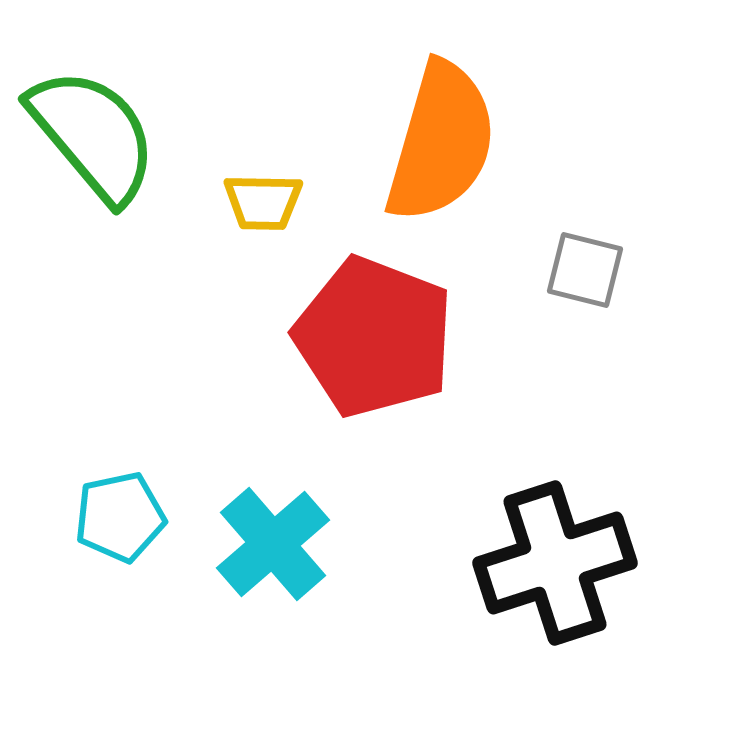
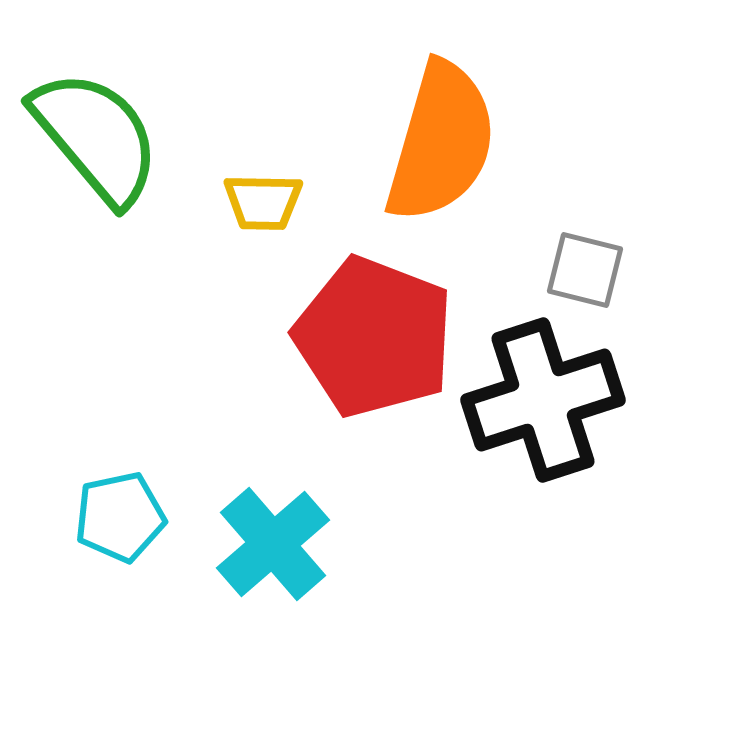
green semicircle: moved 3 px right, 2 px down
black cross: moved 12 px left, 163 px up
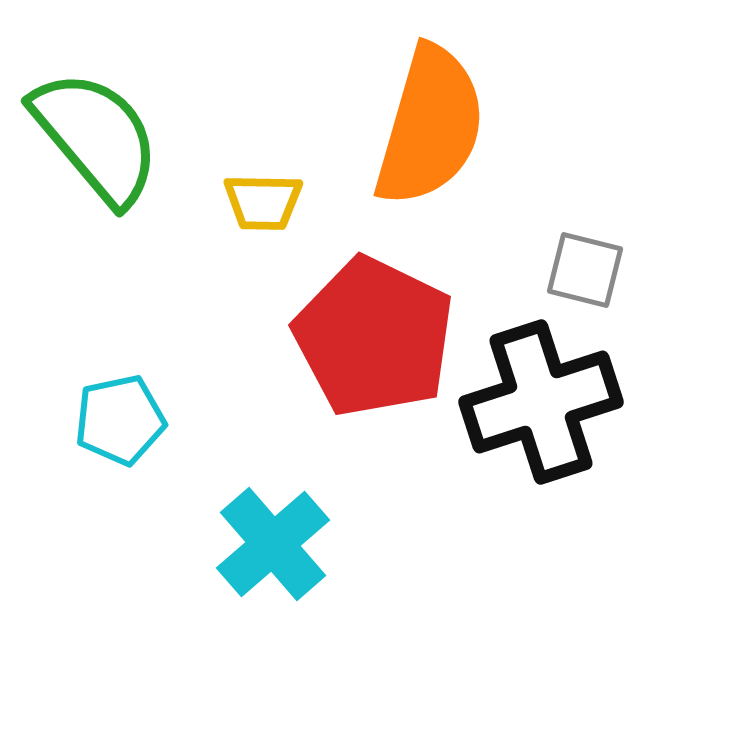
orange semicircle: moved 11 px left, 16 px up
red pentagon: rotated 5 degrees clockwise
black cross: moved 2 px left, 2 px down
cyan pentagon: moved 97 px up
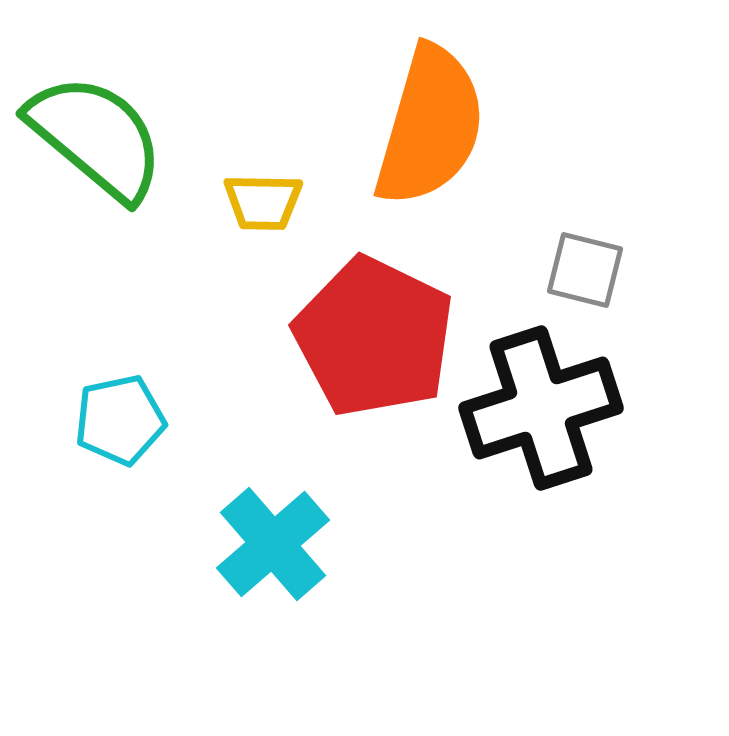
green semicircle: rotated 10 degrees counterclockwise
black cross: moved 6 px down
